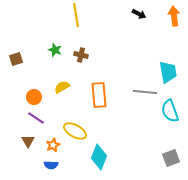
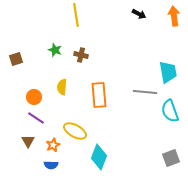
yellow semicircle: rotated 56 degrees counterclockwise
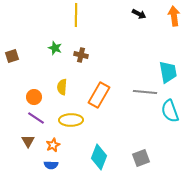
yellow line: rotated 10 degrees clockwise
green star: moved 2 px up
brown square: moved 4 px left, 3 px up
orange rectangle: rotated 35 degrees clockwise
yellow ellipse: moved 4 px left, 11 px up; rotated 30 degrees counterclockwise
gray square: moved 30 px left
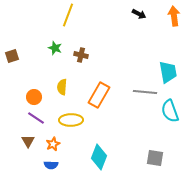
yellow line: moved 8 px left; rotated 20 degrees clockwise
orange star: moved 1 px up
gray square: moved 14 px right; rotated 30 degrees clockwise
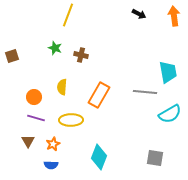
cyan semicircle: moved 3 px down; rotated 100 degrees counterclockwise
purple line: rotated 18 degrees counterclockwise
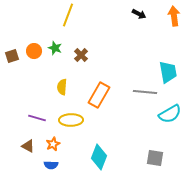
brown cross: rotated 32 degrees clockwise
orange circle: moved 46 px up
purple line: moved 1 px right
brown triangle: moved 5 px down; rotated 32 degrees counterclockwise
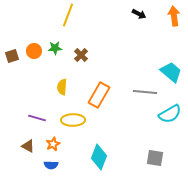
green star: rotated 24 degrees counterclockwise
cyan trapezoid: moved 3 px right; rotated 40 degrees counterclockwise
yellow ellipse: moved 2 px right
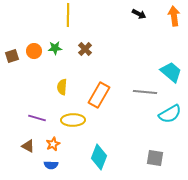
yellow line: rotated 20 degrees counterclockwise
brown cross: moved 4 px right, 6 px up
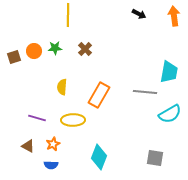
brown square: moved 2 px right, 1 px down
cyan trapezoid: moved 2 px left; rotated 60 degrees clockwise
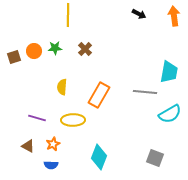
gray square: rotated 12 degrees clockwise
